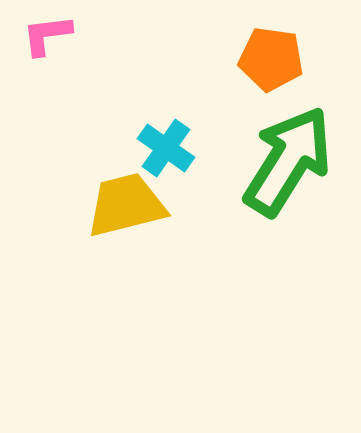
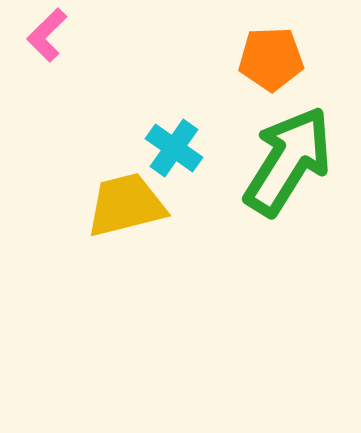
pink L-shape: rotated 38 degrees counterclockwise
orange pentagon: rotated 10 degrees counterclockwise
cyan cross: moved 8 px right
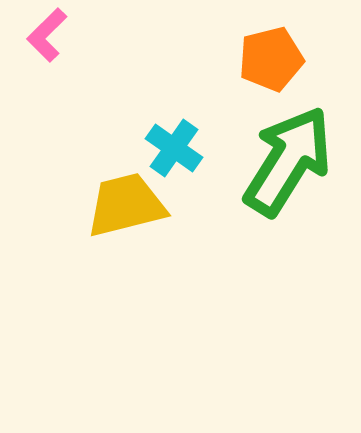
orange pentagon: rotated 12 degrees counterclockwise
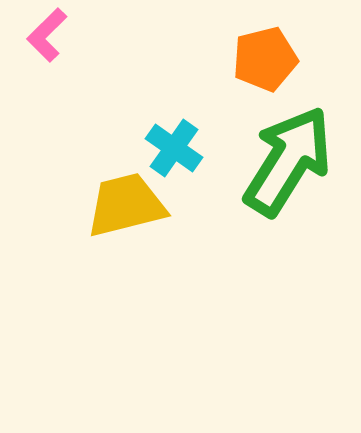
orange pentagon: moved 6 px left
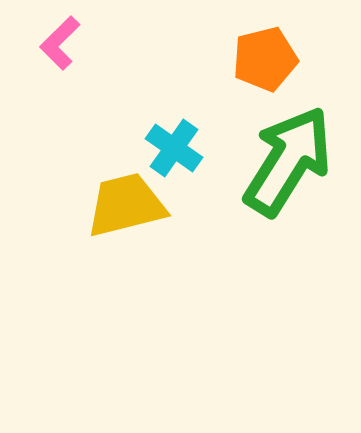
pink L-shape: moved 13 px right, 8 px down
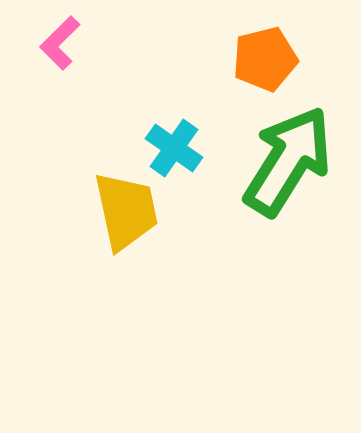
yellow trapezoid: moved 6 px down; rotated 92 degrees clockwise
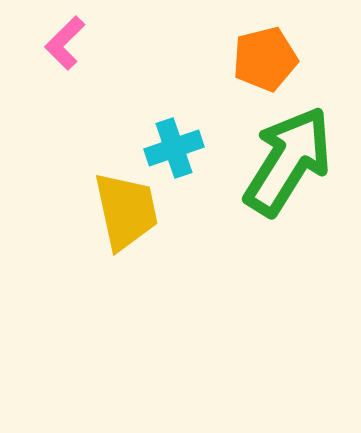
pink L-shape: moved 5 px right
cyan cross: rotated 36 degrees clockwise
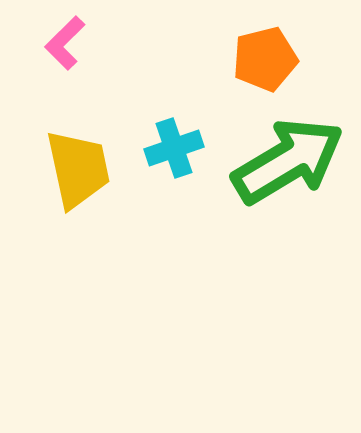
green arrow: rotated 27 degrees clockwise
yellow trapezoid: moved 48 px left, 42 px up
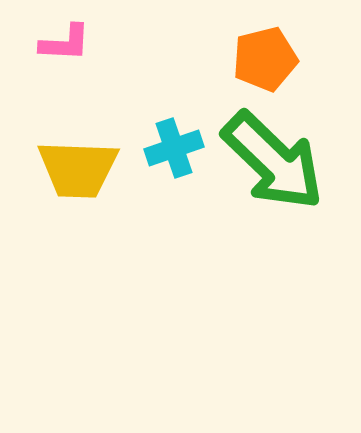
pink L-shape: rotated 132 degrees counterclockwise
green arrow: moved 15 px left; rotated 75 degrees clockwise
yellow trapezoid: rotated 104 degrees clockwise
